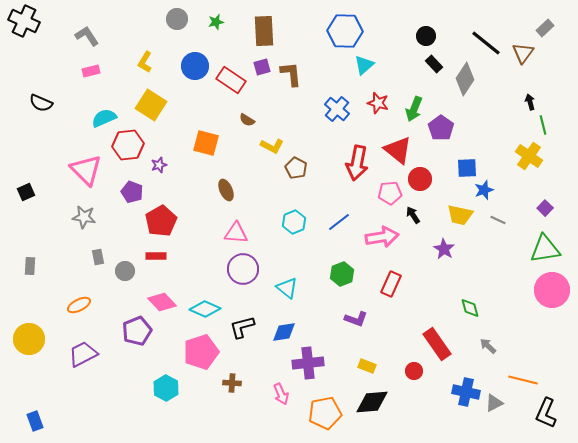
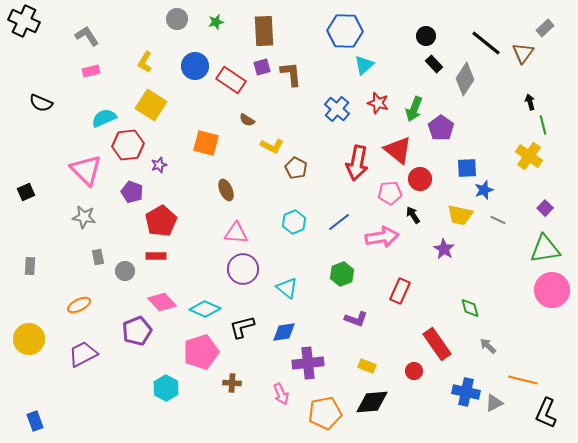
red rectangle at (391, 284): moved 9 px right, 7 px down
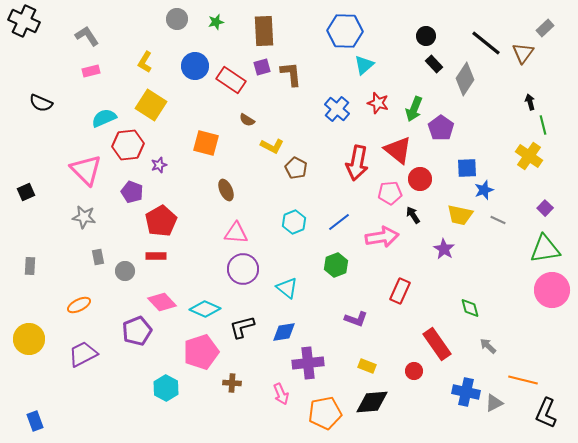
green hexagon at (342, 274): moved 6 px left, 9 px up
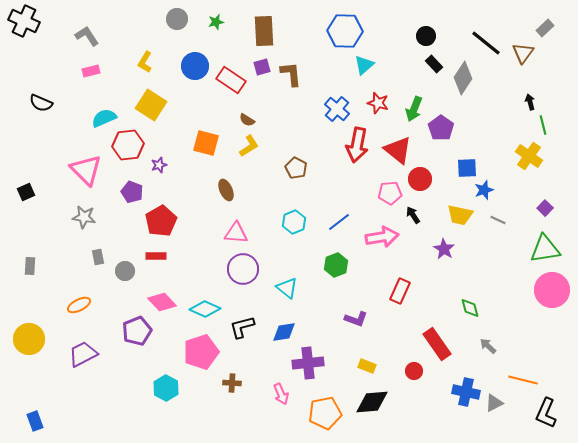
gray diamond at (465, 79): moved 2 px left, 1 px up
yellow L-shape at (272, 146): moved 23 px left; rotated 60 degrees counterclockwise
red arrow at (357, 163): moved 18 px up
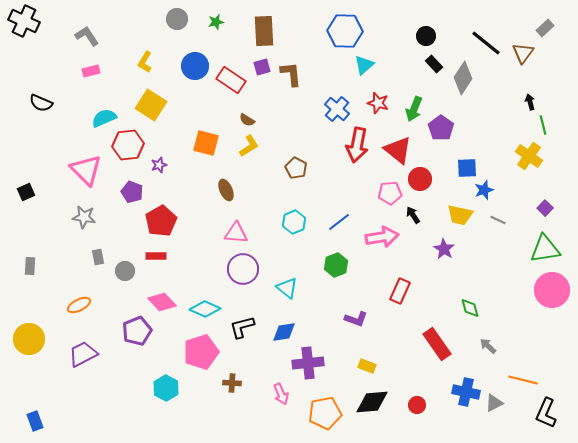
red circle at (414, 371): moved 3 px right, 34 px down
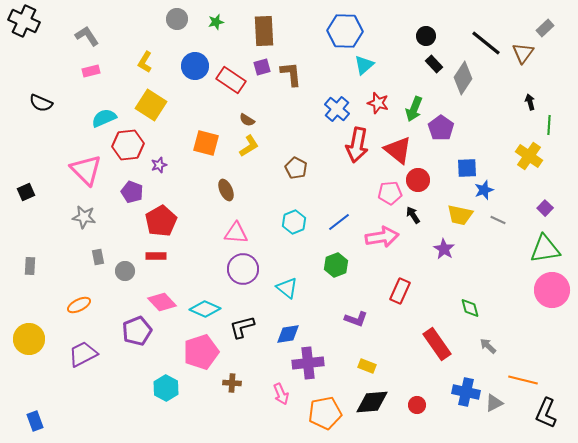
green line at (543, 125): moved 6 px right; rotated 18 degrees clockwise
red circle at (420, 179): moved 2 px left, 1 px down
blue diamond at (284, 332): moved 4 px right, 2 px down
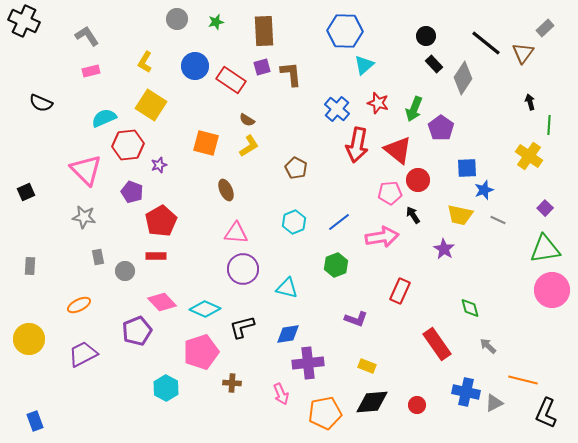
cyan triangle at (287, 288): rotated 25 degrees counterclockwise
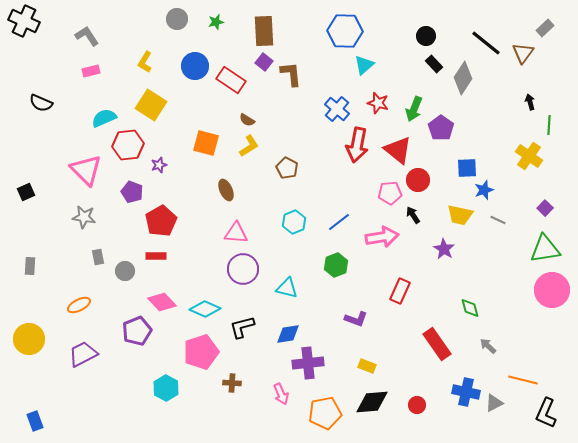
purple square at (262, 67): moved 2 px right, 5 px up; rotated 36 degrees counterclockwise
brown pentagon at (296, 168): moved 9 px left
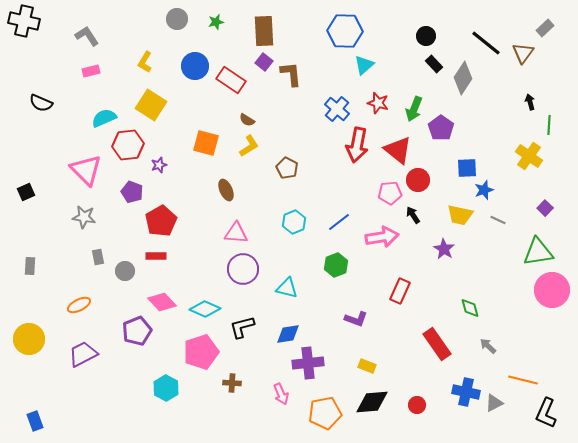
black cross at (24, 21): rotated 12 degrees counterclockwise
green triangle at (545, 249): moved 7 px left, 3 px down
